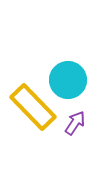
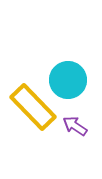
purple arrow: moved 3 px down; rotated 90 degrees counterclockwise
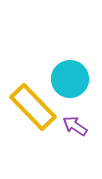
cyan circle: moved 2 px right, 1 px up
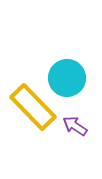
cyan circle: moved 3 px left, 1 px up
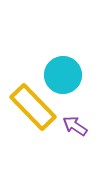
cyan circle: moved 4 px left, 3 px up
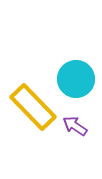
cyan circle: moved 13 px right, 4 px down
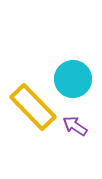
cyan circle: moved 3 px left
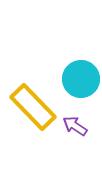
cyan circle: moved 8 px right
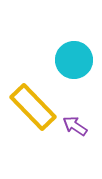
cyan circle: moved 7 px left, 19 px up
